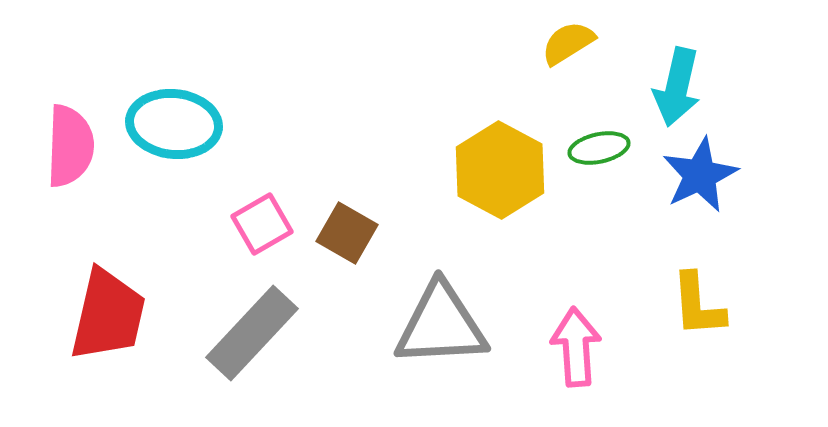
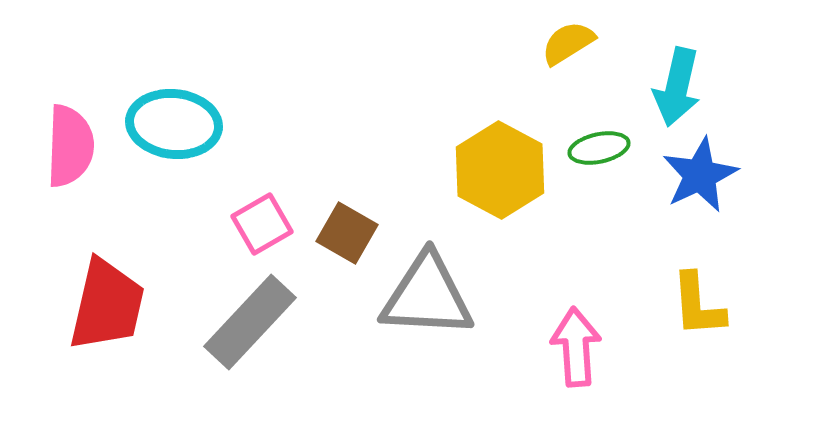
red trapezoid: moved 1 px left, 10 px up
gray triangle: moved 14 px left, 29 px up; rotated 6 degrees clockwise
gray rectangle: moved 2 px left, 11 px up
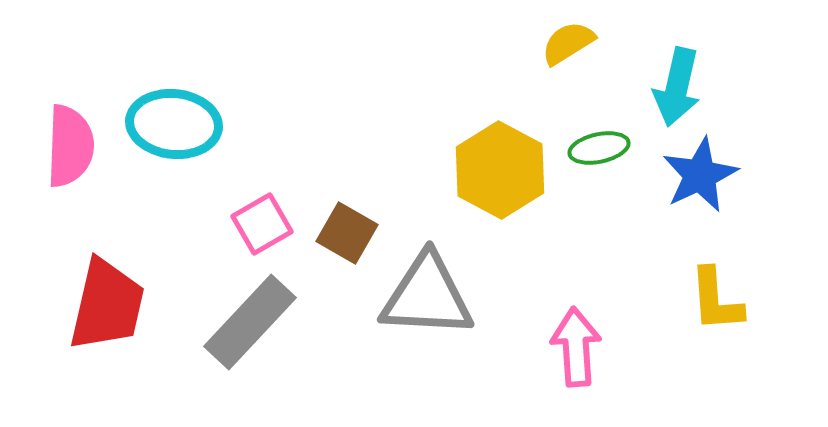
yellow L-shape: moved 18 px right, 5 px up
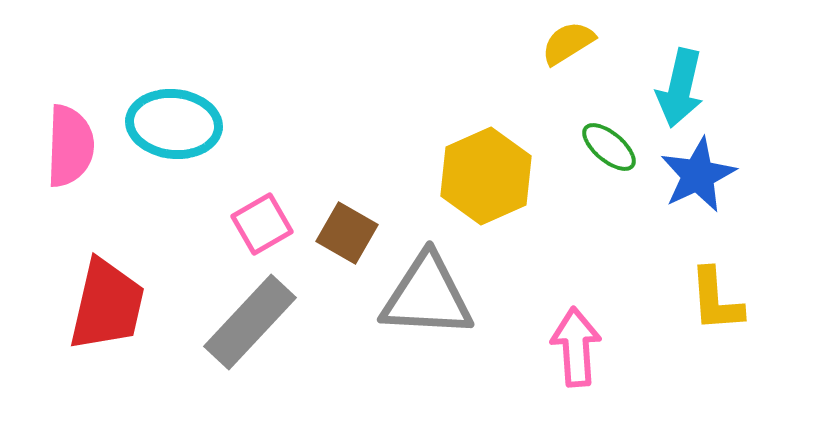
cyan arrow: moved 3 px right, 1 px down
green ellipse: moved 10 px right, 1 px up; rotated 52 degrees clockwise
yellow hexagon: moved 14 px left, 6 px down; rotated 8 degrees clockwise
blue star: moved 2 px left
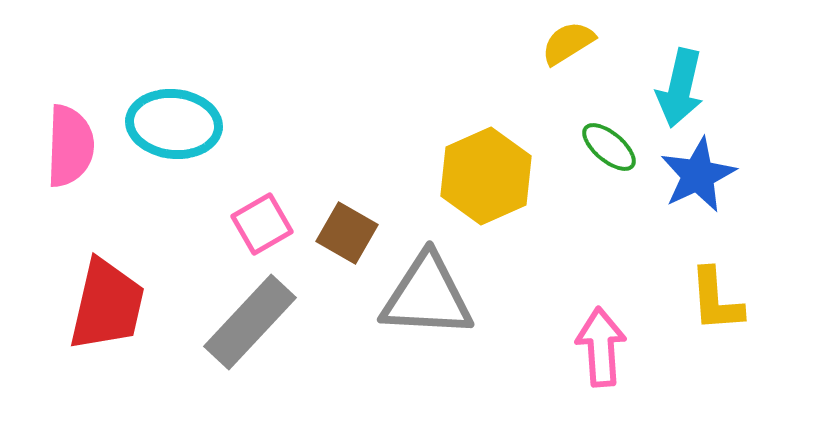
pink arrow: moved 25 px right
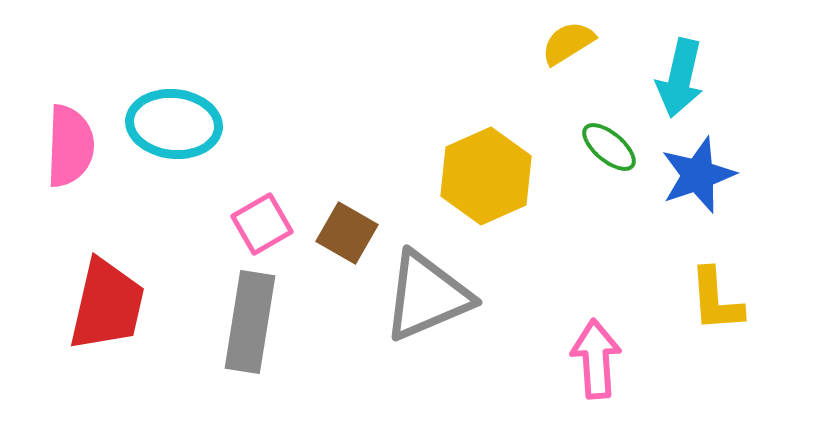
cyan arrow: moved 10 px up
blue star: rotated 6 degrees clockwise
gray triangle: rotated 26 degrees counterclockwise
gray rectangle: rotated 34 degrees counterclockwise
pink arrow: moved 5 px left, 12 px down
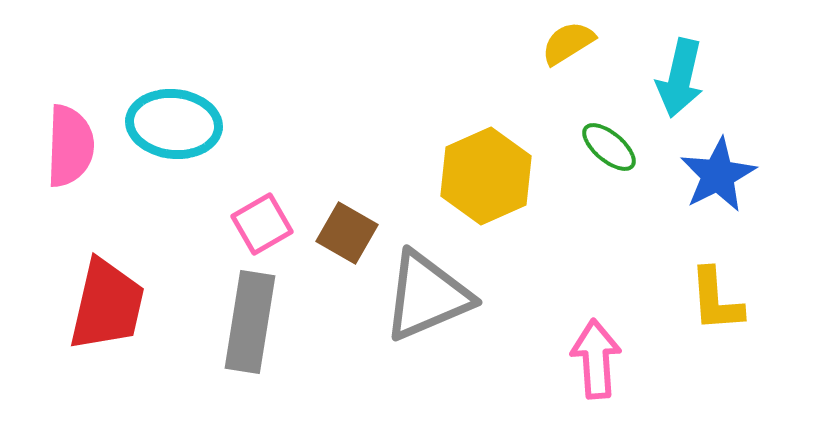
blue star: moved 20 px right; rotated 8 degrees counterclockwise
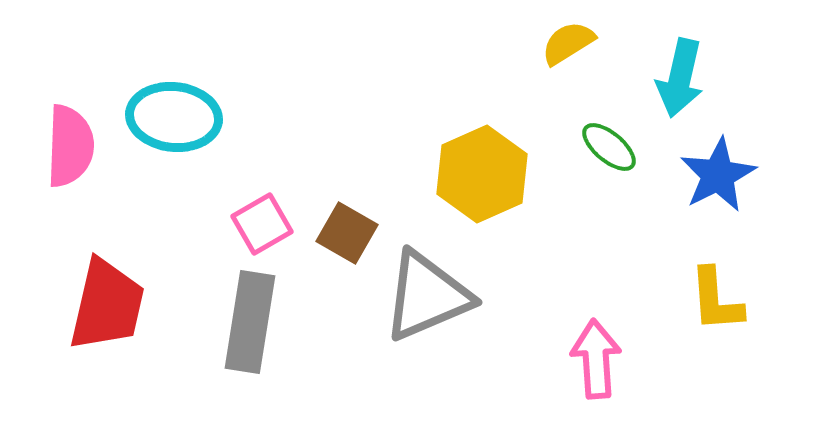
cyan ellipse: moved 7 px up
yellow hexagon: moved 4 px left, 2 px up
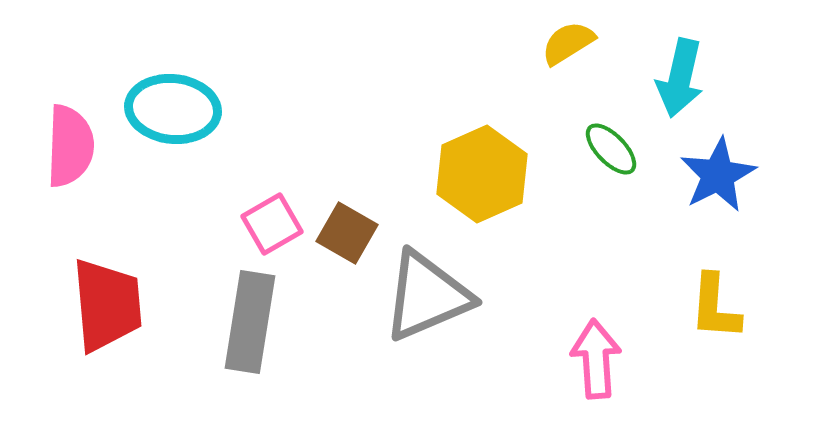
cyan ellipse: moved 1 px left, 8 px up
green ellipse: moved 2 px right, 2 px down; rotated 6 degrees clockwise
pink square: moved 10 px right
yellow L-shape: moved 1 px left, 7 px down; rotated 8 degrees clockwise
red trapezoid: rotated 18 degrees counterclockwise
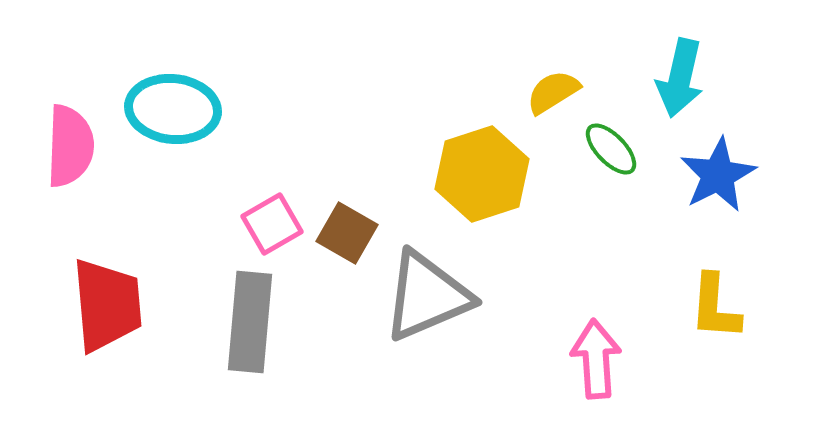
yellow semicircle: moved 15 px left, 49 px down
yellow hexagon: rotated 6 degrees clockwise
gray rectangle: rotated 4 degrees counterclockwise
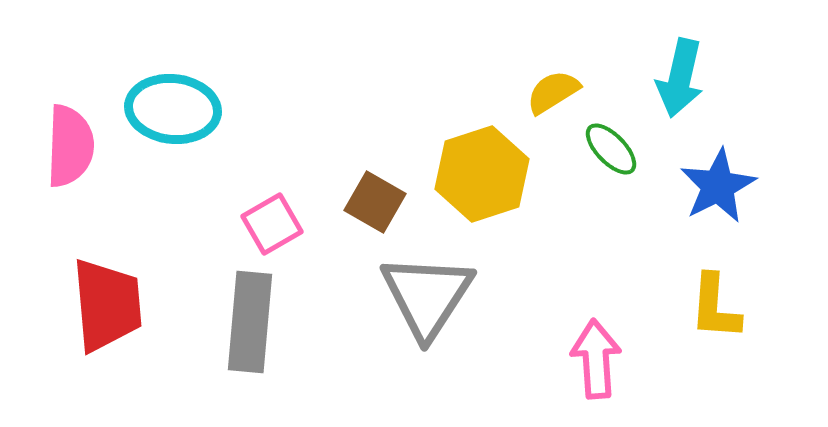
blue star: moved 11 px down
brown square: moved 28 px right, 31 px up
gray triangle: rotated 34 degrees counterclockwise
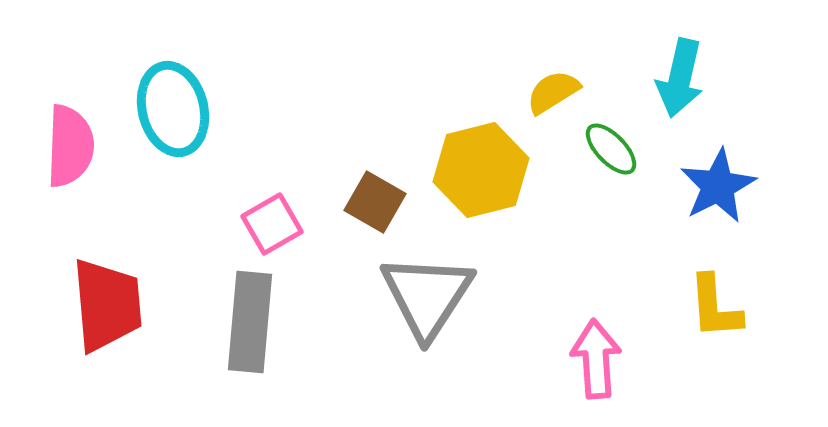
cyan ellipse: rotated 70 degrees clockwise
yellow hexagon: moved 1 px left, 4 px up; rotated 4 degrees clockwise
yellow L-shape: rotated 8 degrees counterclockwise
